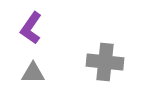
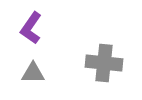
gray cross: moved 1 px left, 1 px down
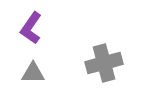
gray cross: rotated 21 degrees counterclockwise
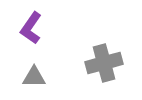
gray triangle: moved 1 px right, 4 px down
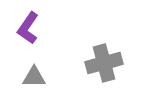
purple L-shape: moved 3 px left
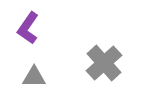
gray cross: rotated 27 degrees counterclockwise
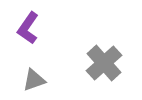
gray triangle: moved 3 px down; rotated 20 degrees counterclockwise
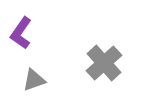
purple L-shape: moved 7 px left, 5 px down
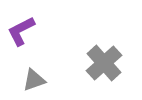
purple L-shape: moved 2 px up; rotated 28 degrees clockwise
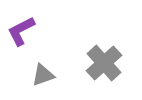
gray triangle: moved 9 px right, 5 px up
